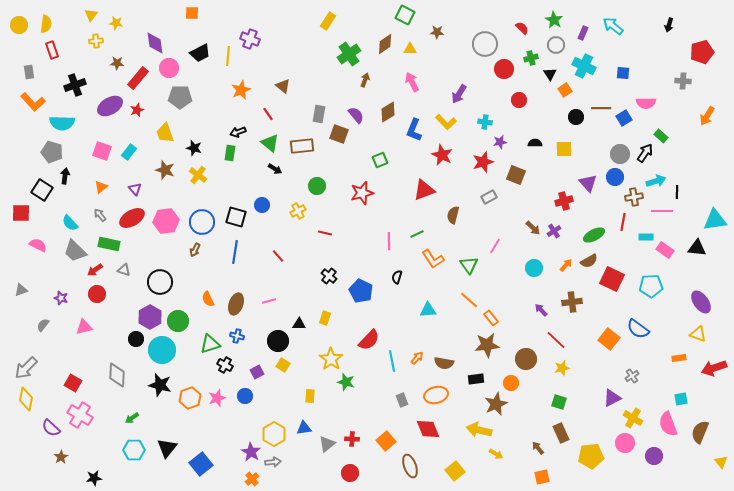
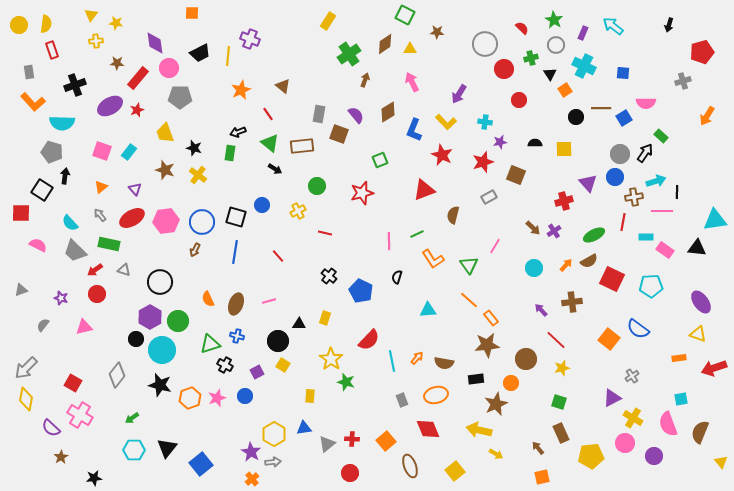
gray cross at (683, 81): rotated 21 degrees counterclockwise
gray diamond at (117, 375): rotated 35 degrees clockwise
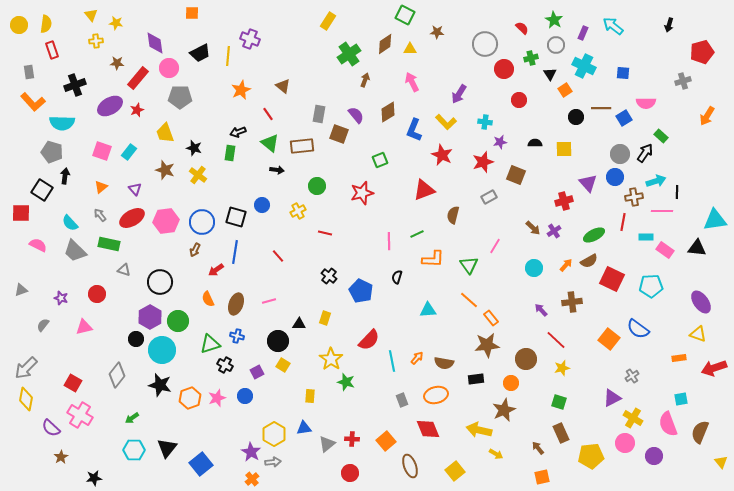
yellow triangle at (91, 15): rotated 16 degrees counterclockwise
black arrow at (275, 169): moved 2 px right, 1 px down; rotated 24 degrees counterclockwise
orange L-shape at (433, 259): rotated 55 degrees counterclockwise
red arrow at (95, 270): moved 121 px right
brown star at (496, 404): moved 8 px right, 6 px down
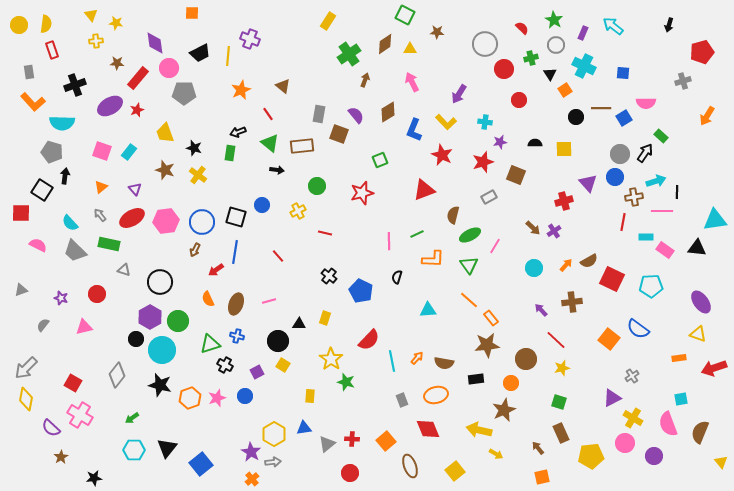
gray pentagon at (180, 97): moved 4 px right, 4 px up
green ellipse at (594, 235): moved 124 px left
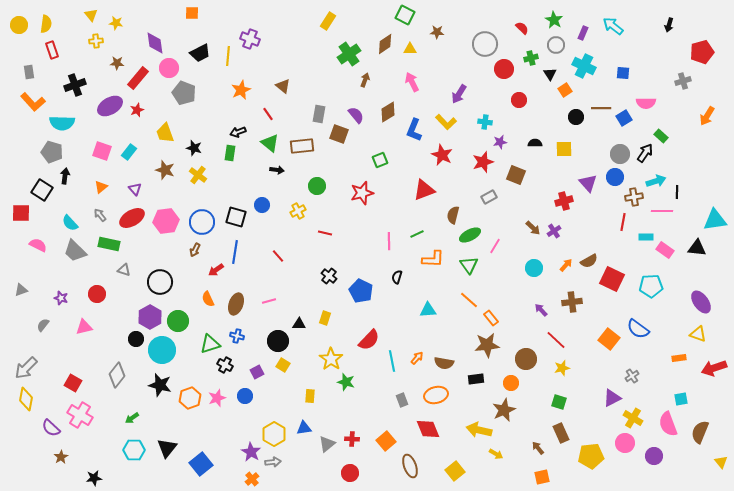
gray pentagon at (184, 93): rotated 20 degrees clockwise
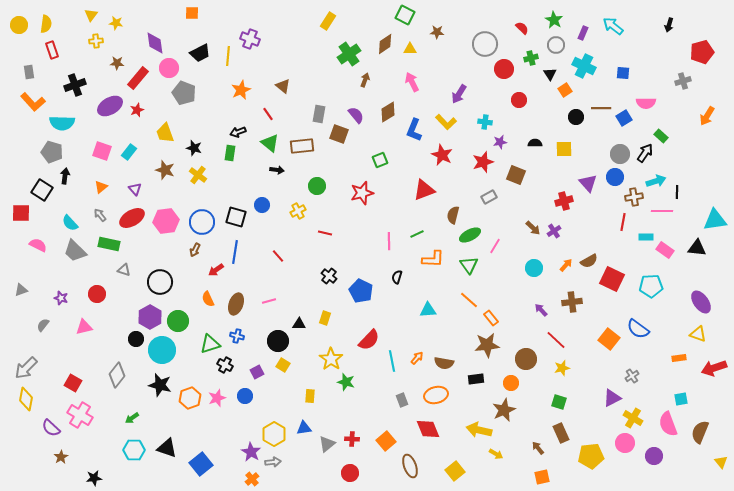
yellow triangle at (91, 15): rotated 16 degrees clockwise
black triangle at (167, 448): rotated 50 degrees counterclockwise
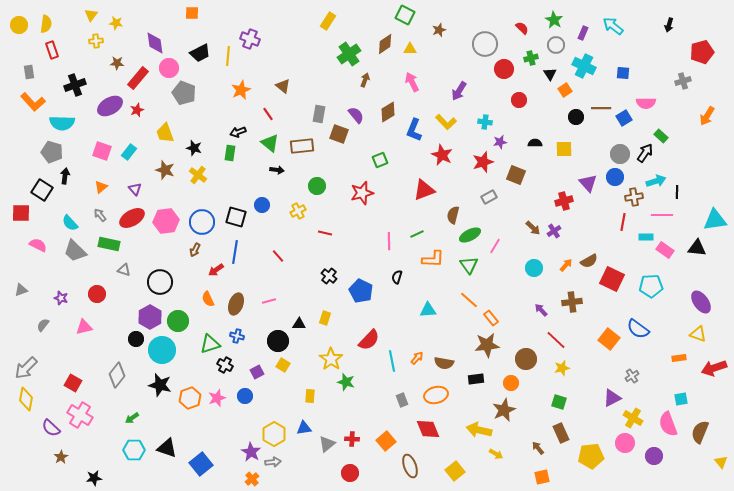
brown star at (437, 32): moved 2 px right, 2 px up; rotated 24 degrees counterclockwise
purple arrow at (459, 94): moved 3 px up
pink line at (662, 211): moved 4 px down
